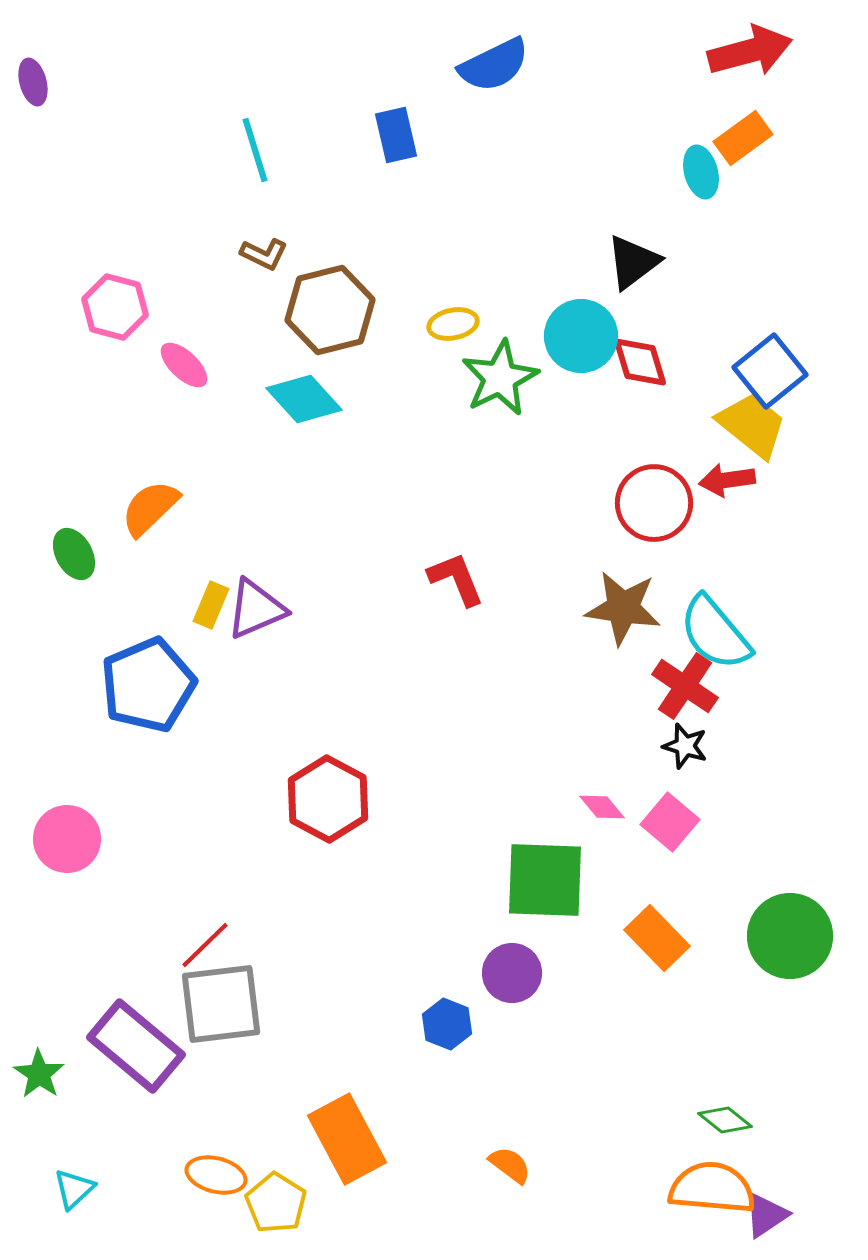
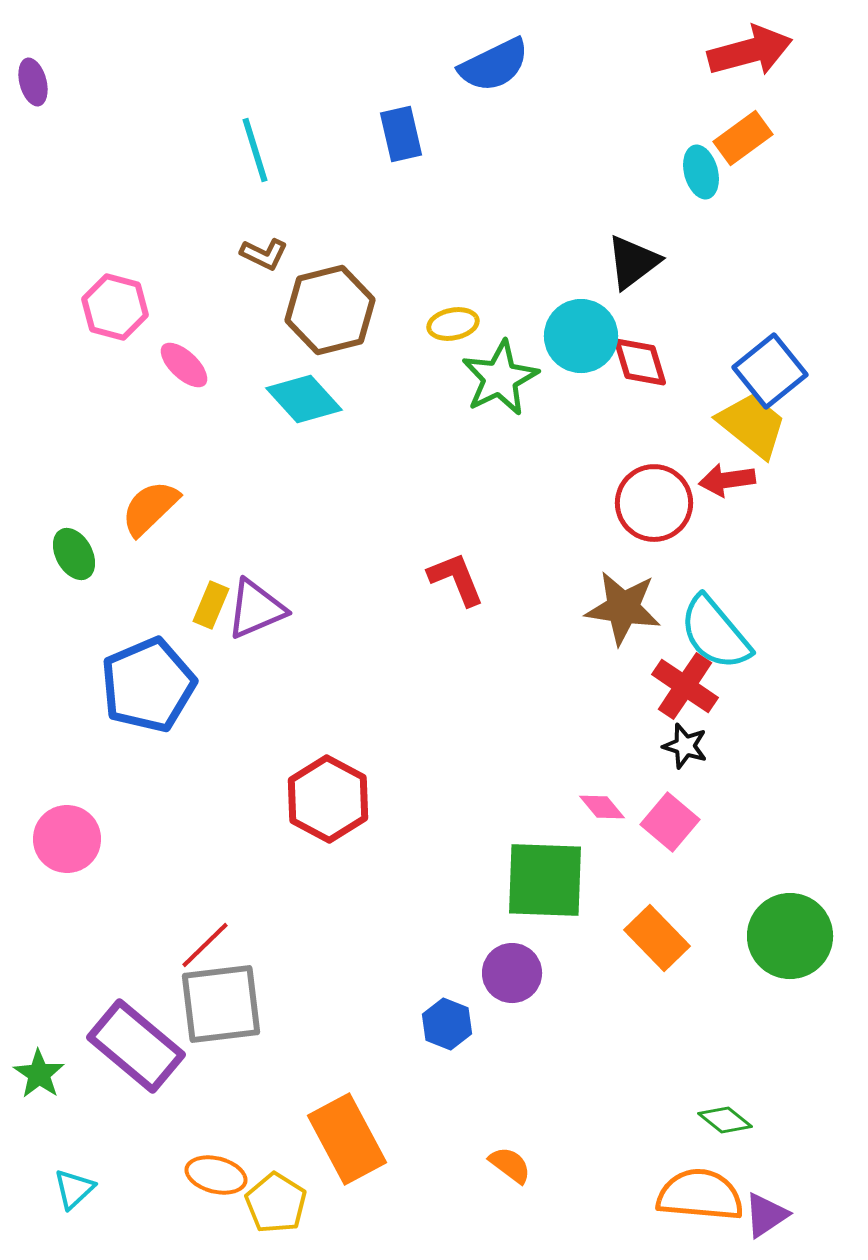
blue rectangle at (396, 135): moved 5 px right, 1 px up
orange semicircle at (712, 1188): moved 12 px left, 7 px down
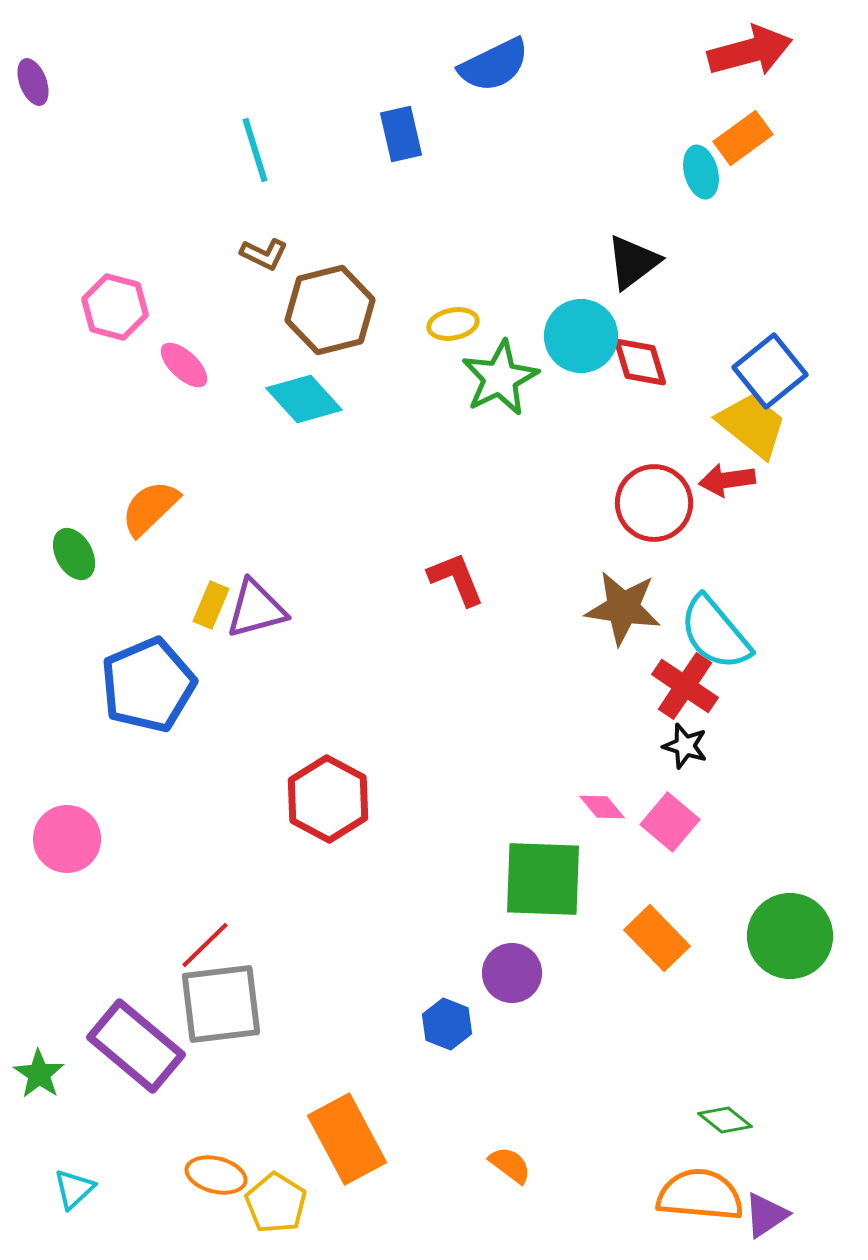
purple ellipse at (33, 82): rotated 6 degrees counterclockwise
purple triangle at (256, 609): rotated 8 degrees clockwise
green square at (545, 880): moved 2 px left, 1 px up
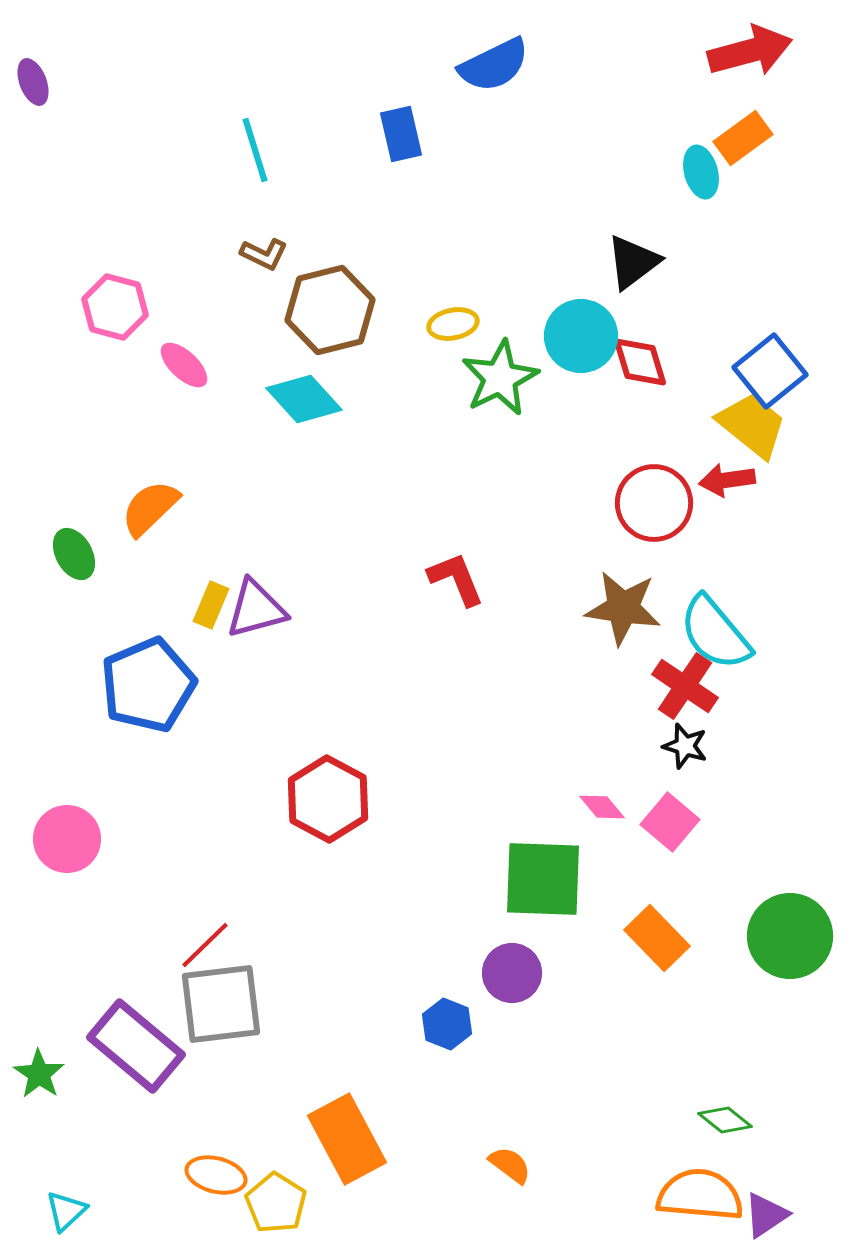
cyan triangle at (74, 1189): moved 8 px left, 22 px down
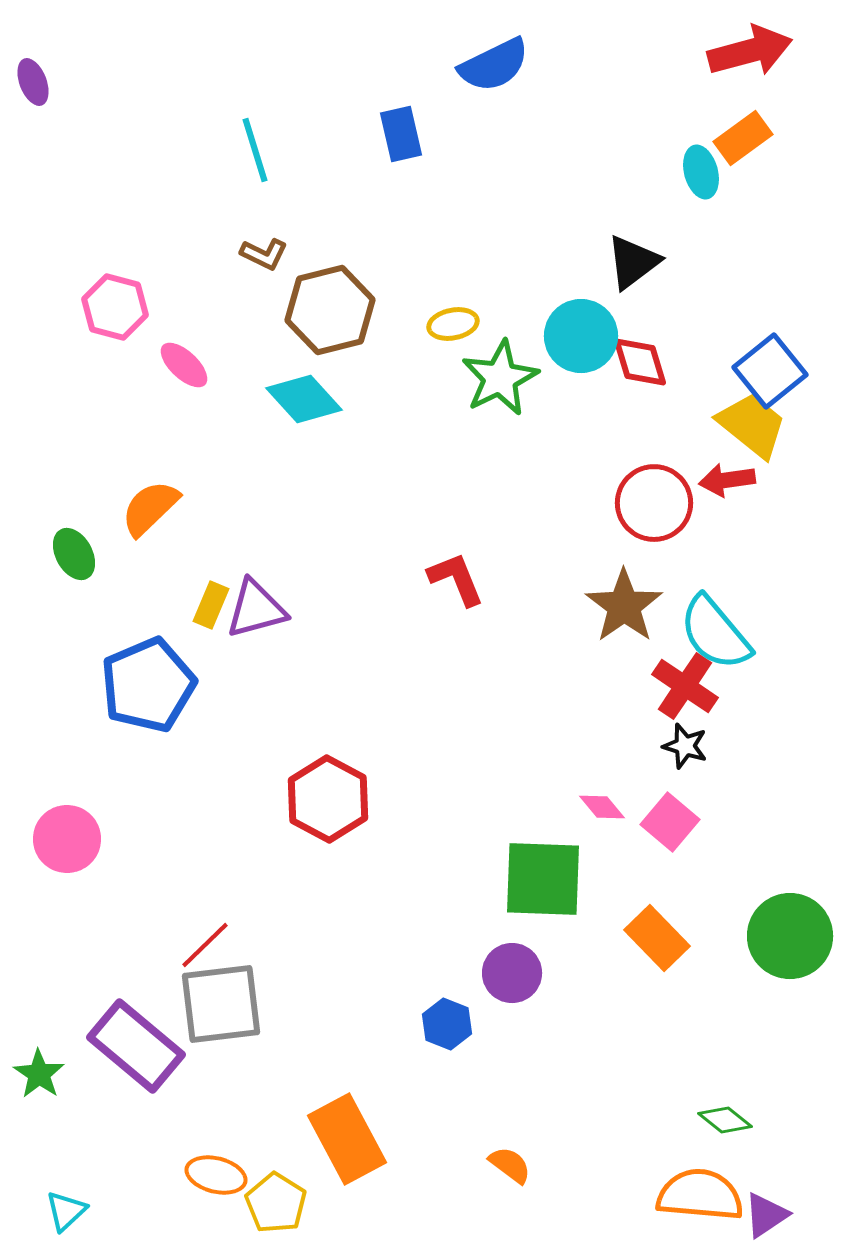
brown star at (623, 608): moved 1 px right, 2 px up; rotated 28 degrees clockwise
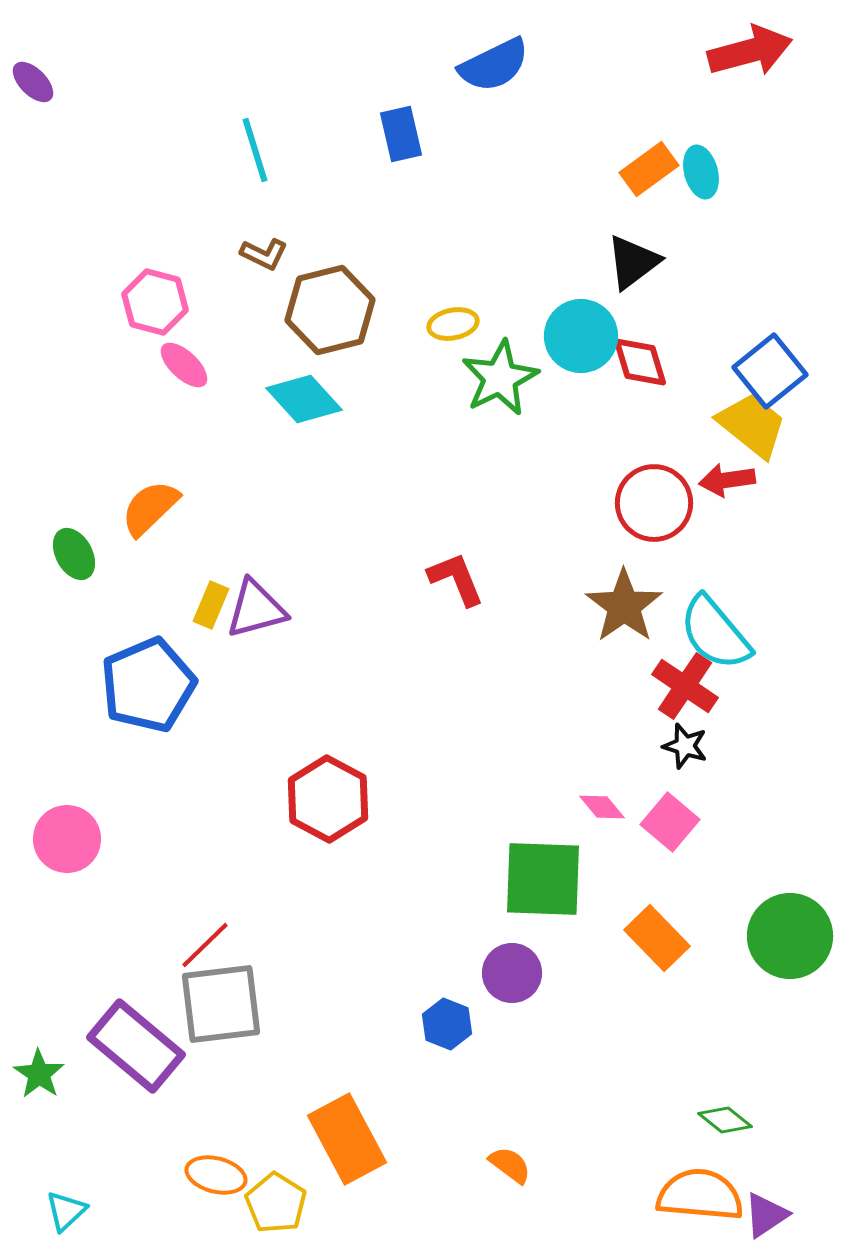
purple ellipse at (33, 82): rotated 24 degrees counterclockwise
orange rectangle at (743, 138): moved 94 px left, 31 px down
pink hexagon at (115, 307): moved 40 px right, 5 px up
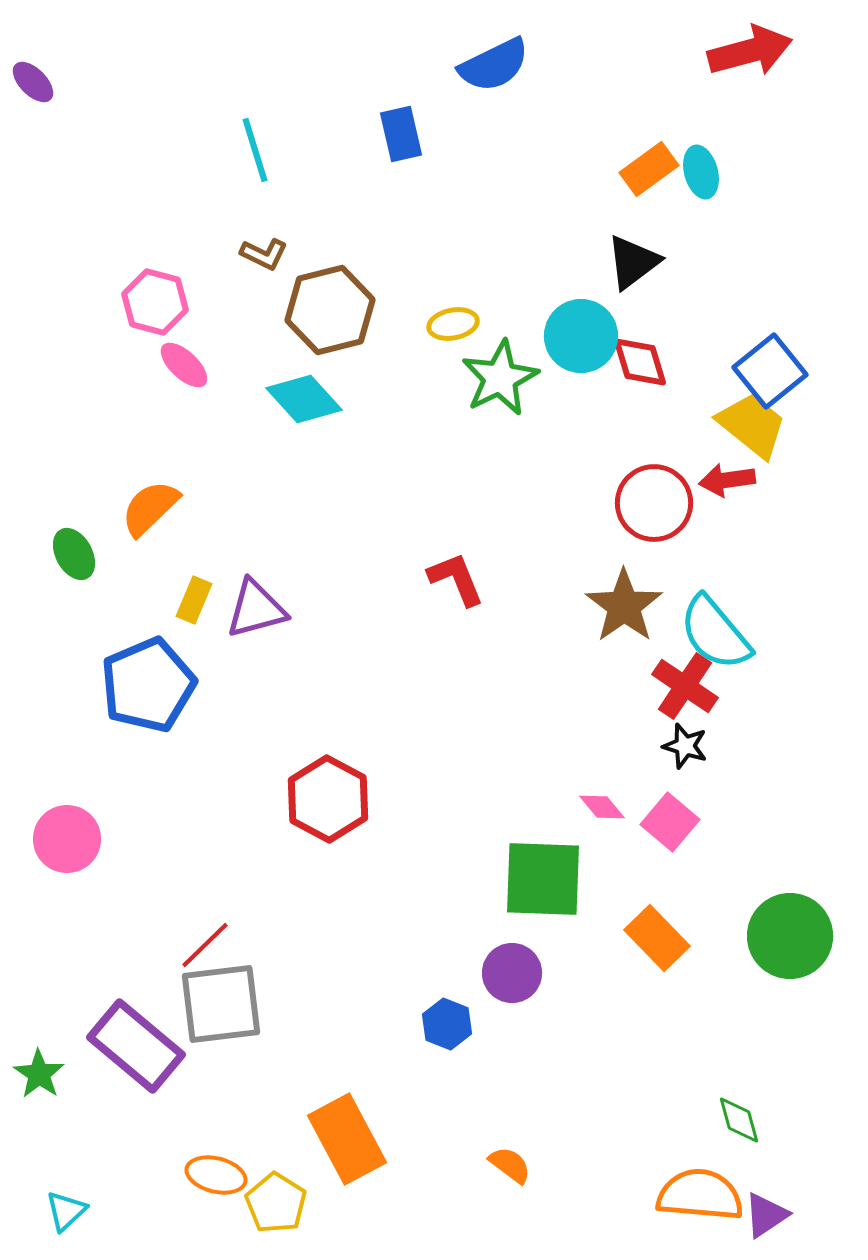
yellow rectangle at (211, 605): moved 17 px left, 5 px up
green diamond at (725, 1120): moved 14 px right; rotated 36 degrees clockwise
